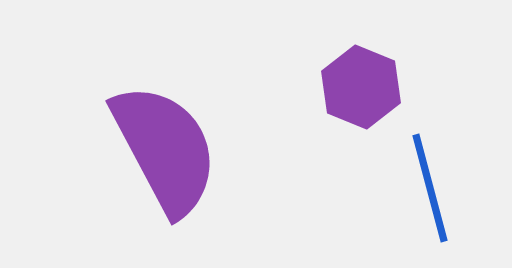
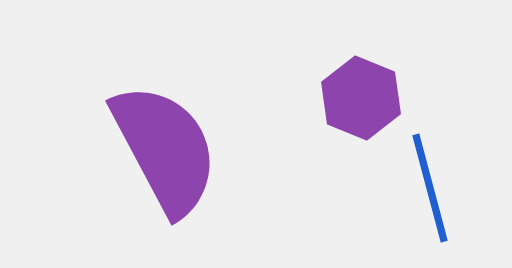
purple hexagon: moved 11 px down
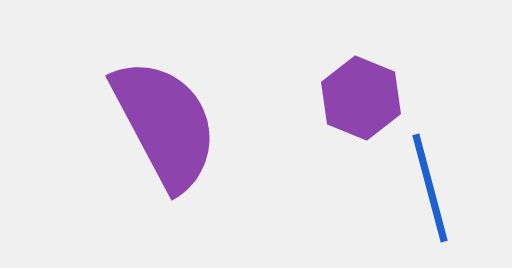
purple semicircle: moved 25 px up
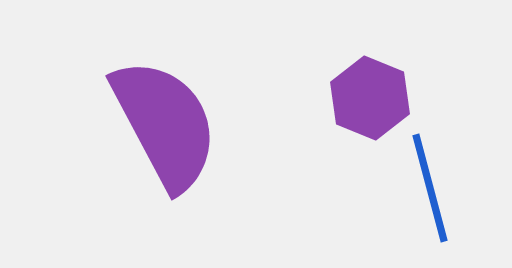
purple hexagon: moved 9 px right
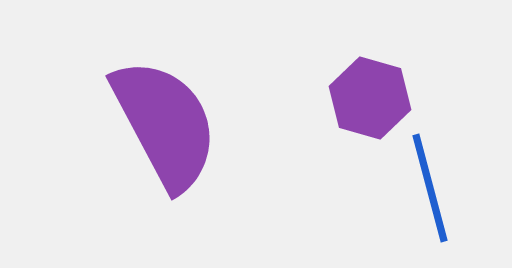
purple hexagon: rotated 6 degrees counterclockwise
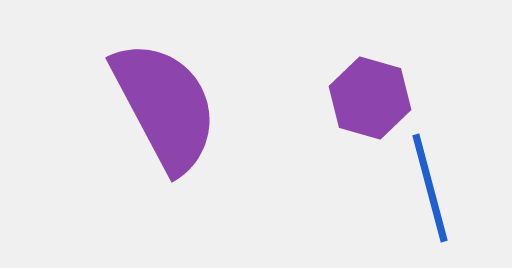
purple semicircle: moved 18 px up
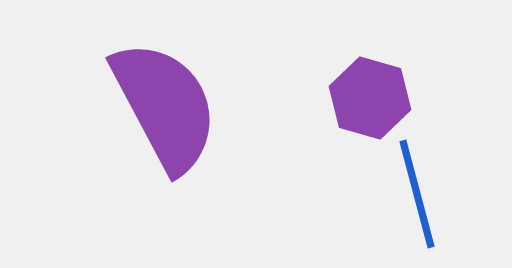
blue line: moved 13 px left, 6 px down
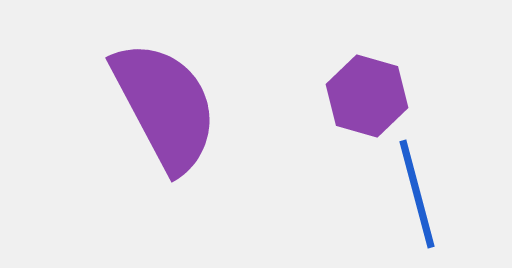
purple hexagon: moved 3 px left, 2 px up
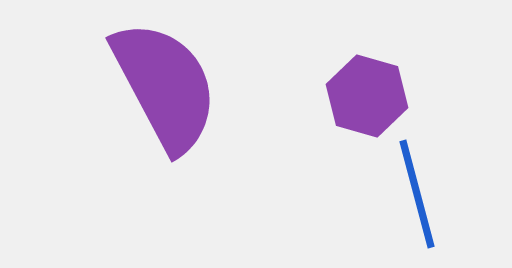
purple semicircle: moved 20 px up
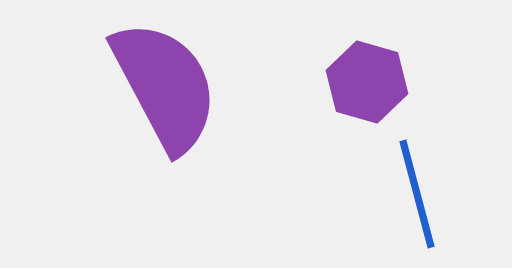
purple hexagon: moved 14 px up
